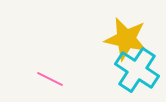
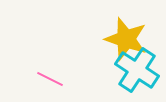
yellow star: rotated 6 degrees clockwise
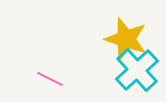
cyan cross: rotated 15 degrees clockwise
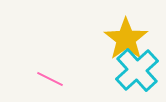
yellow star: rotated 18 degrees clockwise
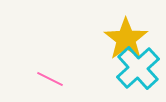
cyan cross: moved 1 px right, 2 px up
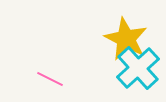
yellow star: rotated 9 degrees counterclockwise
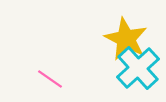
pink line: rotated 8 degrees clockwise
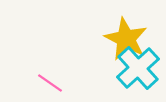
pink line: moved 4 px down
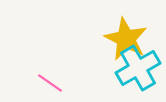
cyan cross: rotated 12 degrees clockwise
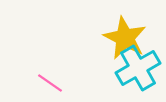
yellow star: moved 1 px left, 1 px up
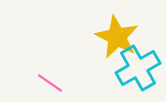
yellow star: moved 8 px left, 1 px up
